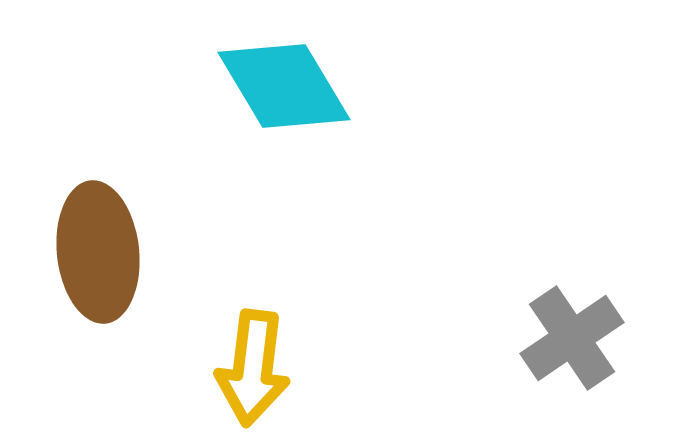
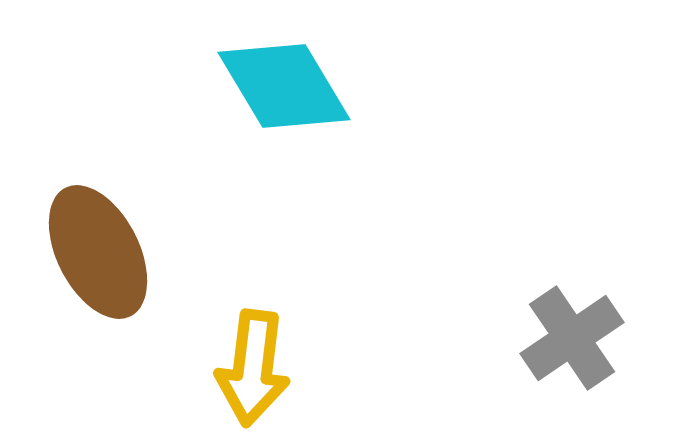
brown ellipse: rotated 21 degrees counterclockwise
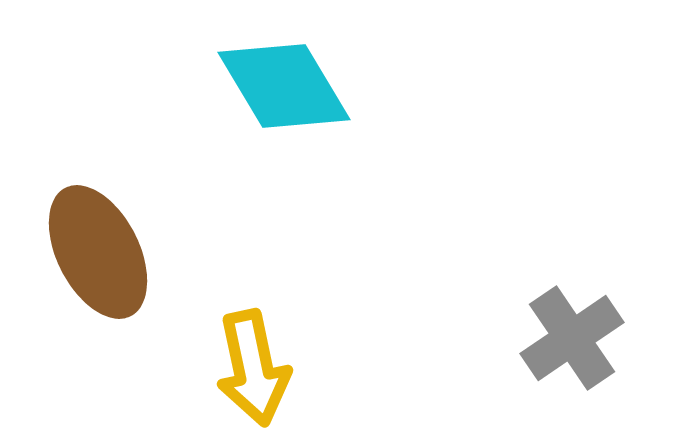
yellow arrow: rotated 19 degrees counterclockwise
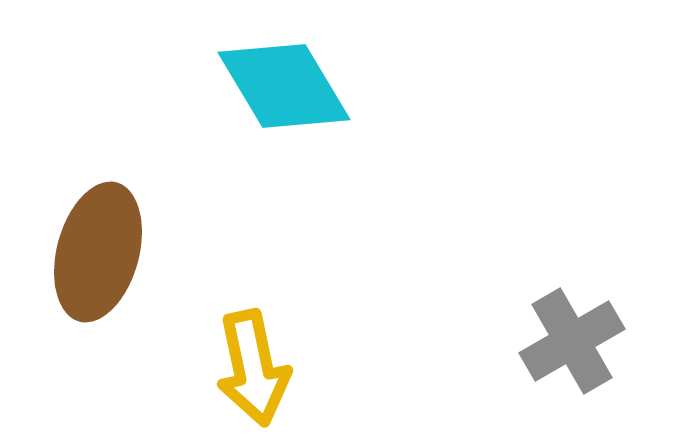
brown ellipse: rotated 42 degrees clockwise
gray cross: moved 3 px down; rotated 4 degrees clockwise
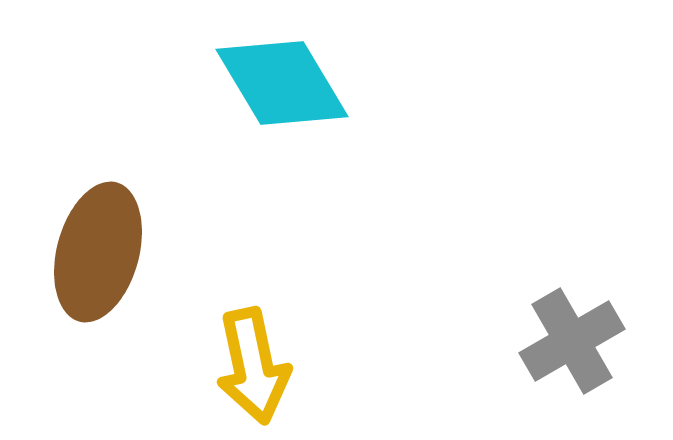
cyan diamond: moved 2 px left, 3 px up
yellow arrow: moved 2 px up
